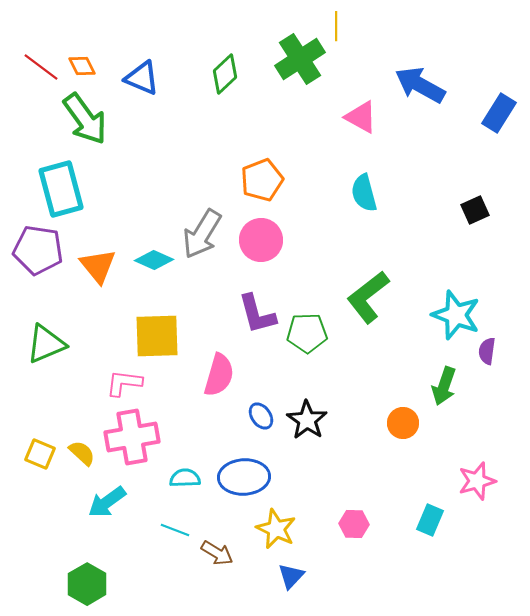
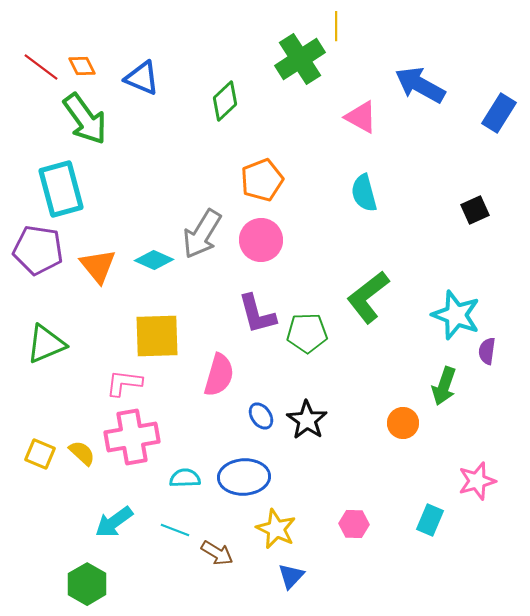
green diamond at (225, 74): moved 27 px down
cyan arrow at (107, 502): moved 7 px right, 20 px down
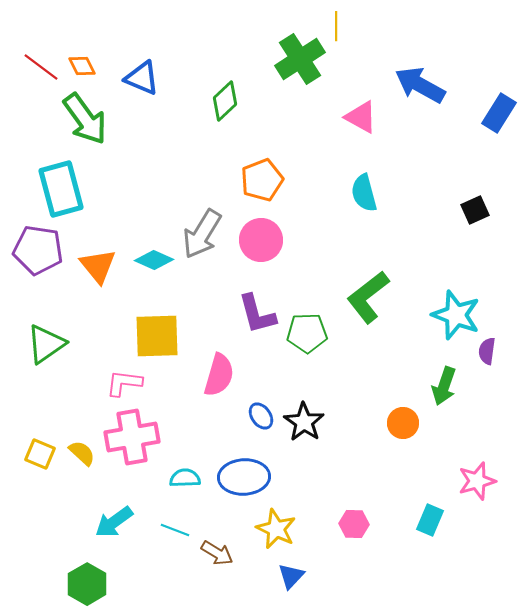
green triangle at (46, 344): rotated 12 degrees counterclockwise
black star at (307, 420): moved 3 px left, 2 px down
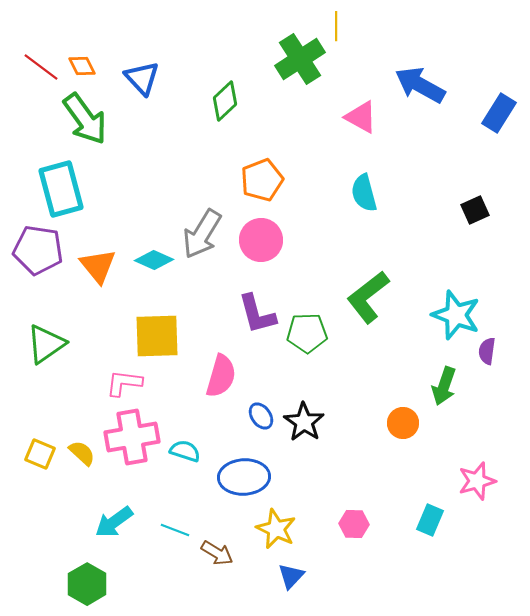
blue triangle at (142, 78): rotated 24 degrees clockwise
pink semicircle at (219, 375): moved 2 px right, 1 px down
cyan semicircle at (185, 478): moved 27 px up; rotated 20 degrees clockwise
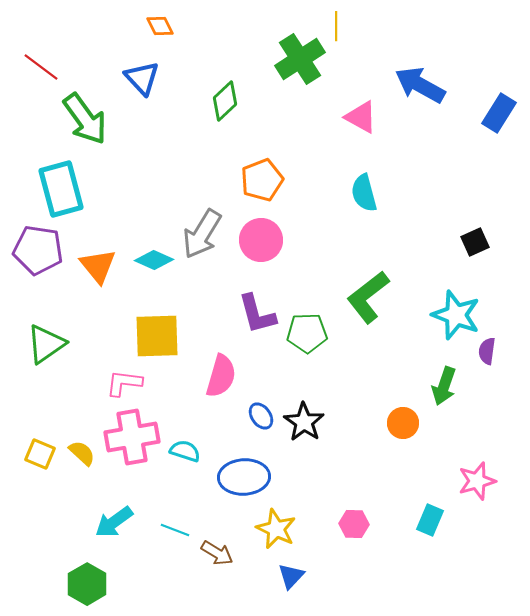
orange diamond at (82, 66): moved 78 px right, 40 px up
black square at (475, 210): moved 32 px down
